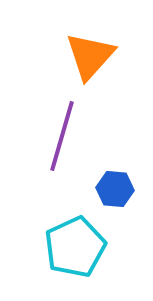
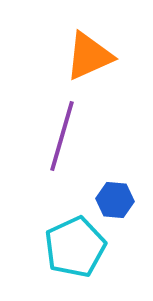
orange triangle: moved 1 px left; rotated 24 degrees clockwise
blue hexagon: moved 11 px down
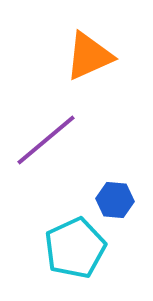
purple line: moved 16 px left, 4 px down; rotated 34 degrees clockwise
cyan pentagon: moved 1 px down
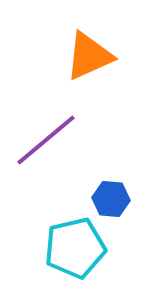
blue hexagon: moved 4 px left, 1 px up
cyan pentagon: rotated 12 degrees clockwise
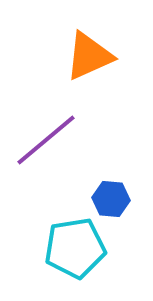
cyan pentagon: rotated 4 degrees clockwise
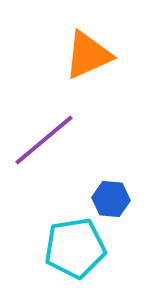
orange triangle: moved 1 px left, 1 px up
purple line: moved 2 px left
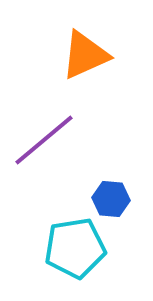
orange triangle: moved 3 px left
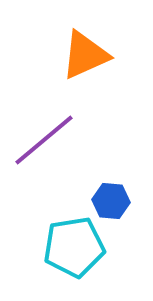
blue hexagon: moved 2 px down
cyan pentagon: moved 1 px left, 1 px up
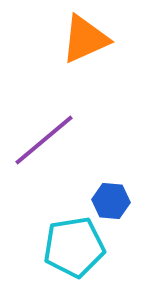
orange triangle: moved 16 px up
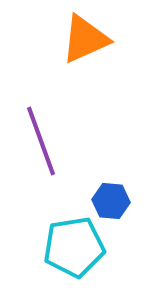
purple line: moved 3 px left, 1 px down; rotated 70 degrees counterclockwise
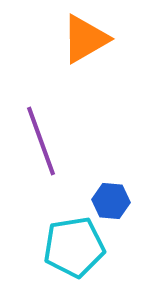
orange triangle: rotated 6 degrees counterclockwise
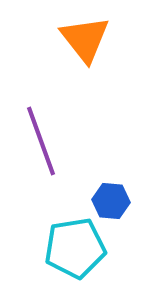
orange triangle: rotated 38 degrees counterclockwise
cyan pentagon: moved 1 px right, 1 px down
